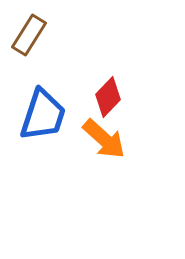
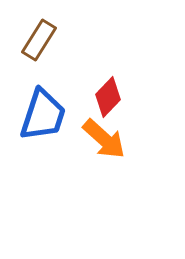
brown rectangle: moved 10 px right, 5 px down
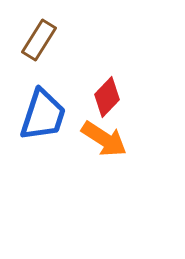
red diamond: moved 1 px left
orange arrow: rotated 9 degrees counterclockwise
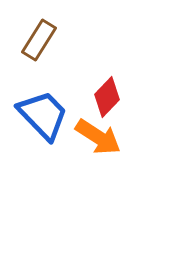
blue trapezoid: rotated 62 degrees counterclockwise
orange arrow: moved 6 px left, 2 px up
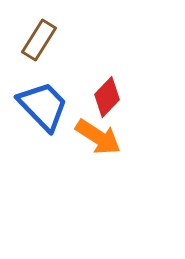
blue trapezoid: moved 9 px up
